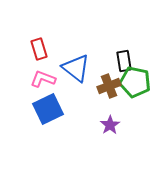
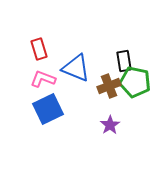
blue triangle: rotated 16 degrees counterclockwise
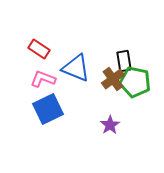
red rectangle: rotated 40 degrees counterclockwise
brown cross: moved 4 px right, 7 px up; rotated 15 degrees counterclockwise
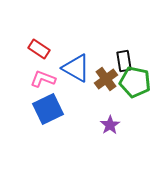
blue triangle: rotated 8 degrees clockwise
brown cross: moved 7 px left
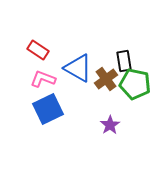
red rectangle: moved 1 px left, 1 px down
blue triangle: moved 2 px right
green pentagon: moved 2 px down
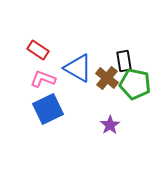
brown cross: moved 1 px right, 1 px up; rotated 15 degrees counterclockwise
